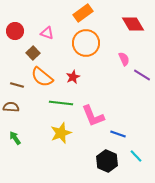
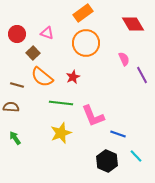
red circle: moved 2 px right, 3 px down
purple line: rotated 30 degrees clockwise
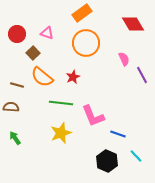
orange rectangle: moved 1 px left
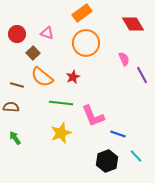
black hexagon: rotated 15 degrees clockwise
